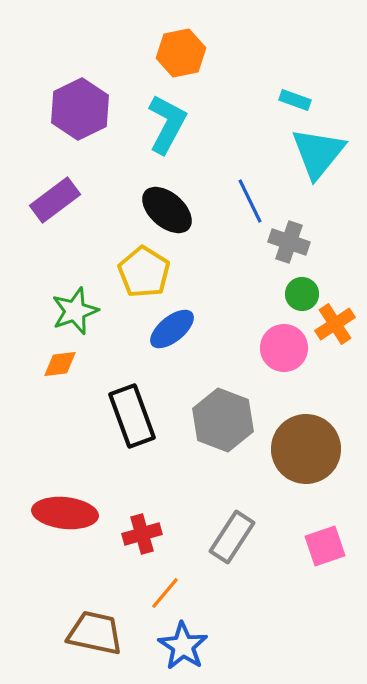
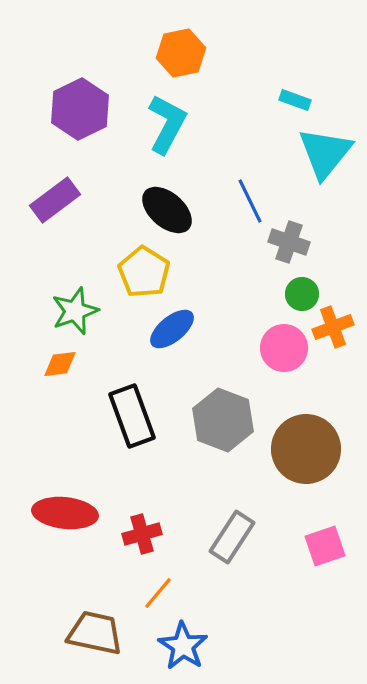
cyan triangle: moved 7 px right
orange cross: moved 2 px left, 3 px down; rotated 12 degrees clockwise
orange line: moved 7 px left
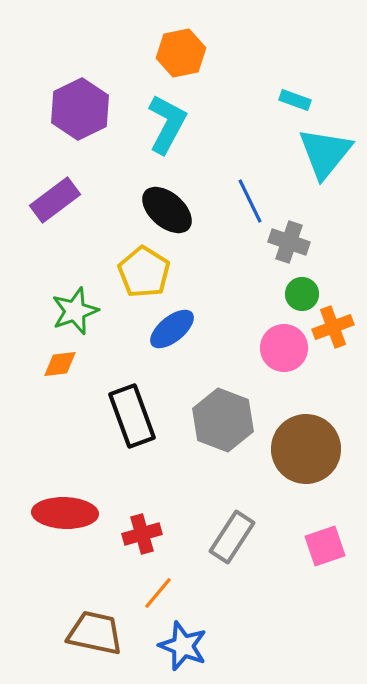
red ellipse: rotated 4 degrees counterclockwise
blue star: rotated 12 degrees counterclockwise
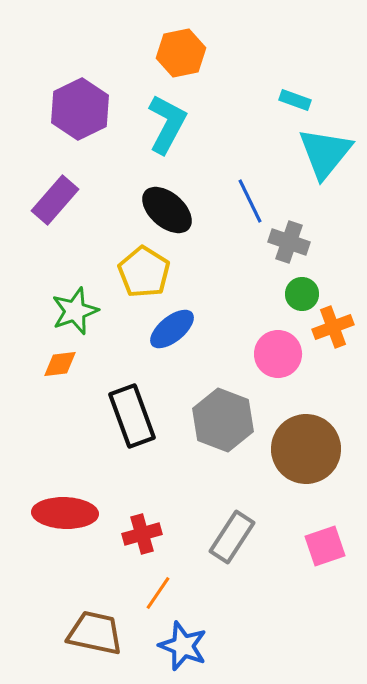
purple rectangle: rotated 12 degrees counterclockwise
pink circle: moved 6 px left, 6 px down
orange line: rotated 6 degrees counterclockwise
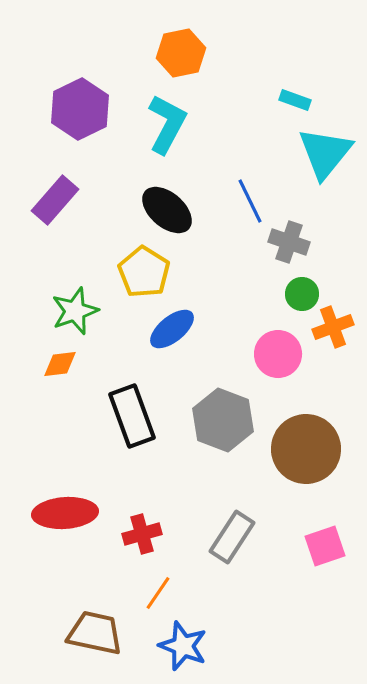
red ellipse: rotated 6 degrees counterclockwise
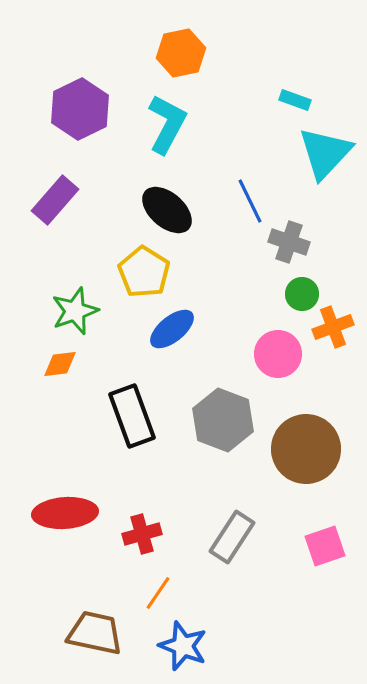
cyan triangle: rotated 4 degrees clockwise
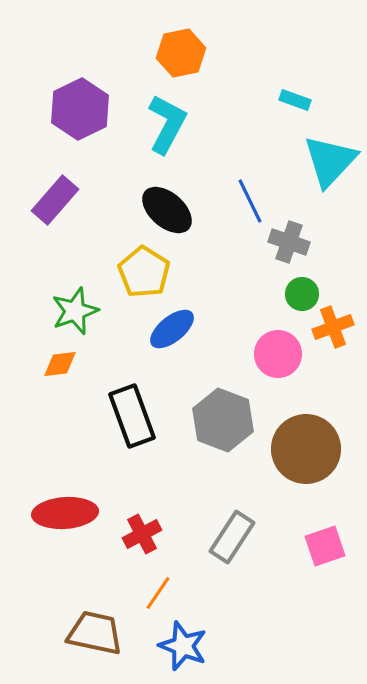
cyan triangle: moved 5 px right, 8 px down
red cross: rotated 12 degrees counterclockwise
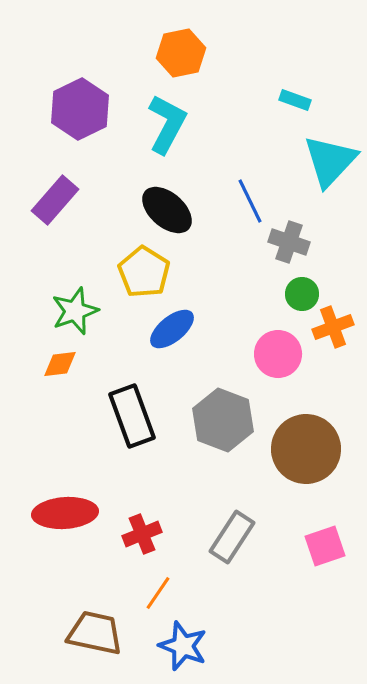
red cross: rotated 6 degrees clockwise
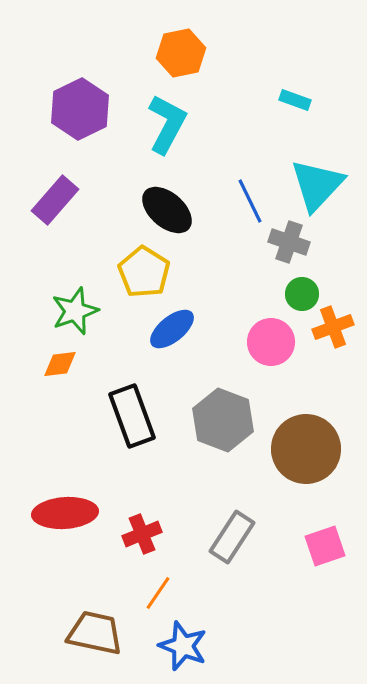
cyan triangle: moved 13 px left, 24 px down
pink circle: moved 7 px left, 12 px up
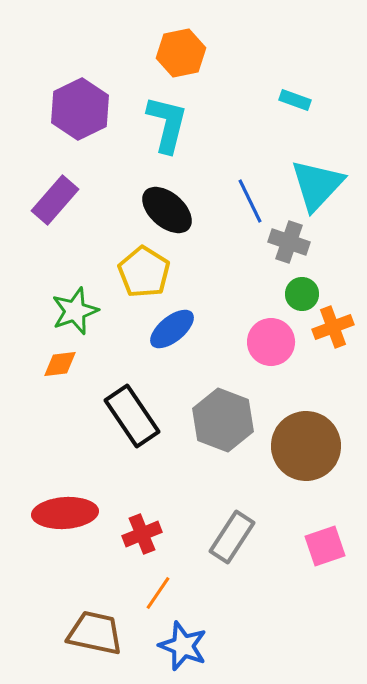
cyan L-shape: rotated 14 degrees counterclockwise
black rectangle: rotated 14 degrees counterclockwise
brown circle: moved 3 px up
